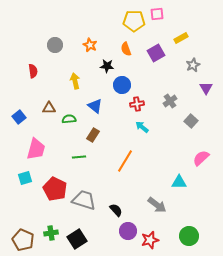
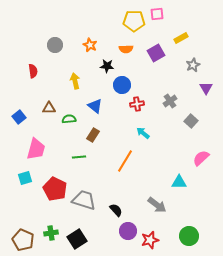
orange semicircle: rotated 72 degrees counterclockwise
cyan arrow: moved 1 px right, 6 px down
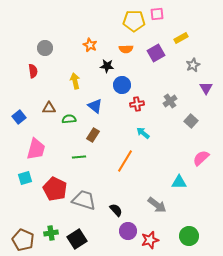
gray circle: moved 10 px left, 3 px down
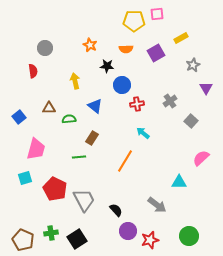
brown rectangle: moved 1 px left, 3 px down
gray trapezoid: rotated 45 degrees clockwise
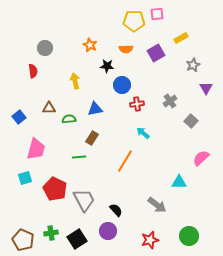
blue triangle: moved 3 px down; rotated 49 degrees counterclockwise
purple circle: moved 20 px left
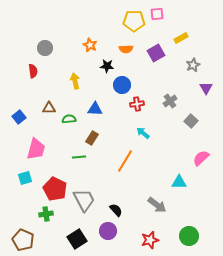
blue triangle: rotated 14 degrees clockwise
green cross: moved 5 px left, 19 px up
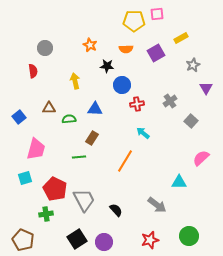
purple circle: moved 4 px left, 11 px down
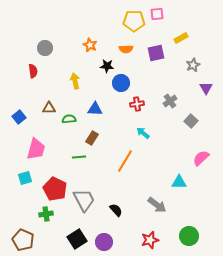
purple square: rotated 18 degrees clockwise
blue circle: moved 1 px left, 2 px up
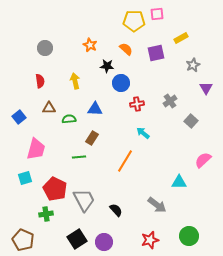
orange semicircle: rotated 136 degrees counterclockwise
red semicircle: moved 7 px right, 10 px down
pink semicircle: moved 2 px right, 2 px down
